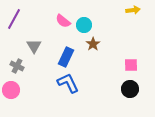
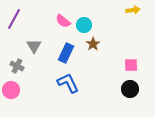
blue rectangle: moved 4 px up
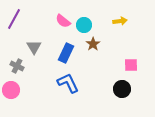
yellow arrow: moved 13 px left, 11 px down
gray triangle: moved 1 px down
black circle: moved 8 px left
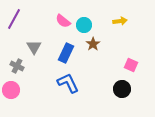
pink square: rotated 24 degrees clockwise
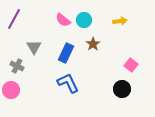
pink semicircle: moved 1 px up
cyan circle: moved 5 px up
pink square: rotated 16 degrees clockwise
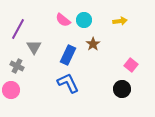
purple line: moved 4 px right, 10 px down
blue rectangle: moved 2 px right, 2 px down
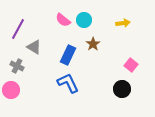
yellow arrow: moved 3 px right, 2 px down
gray triangle: rotated 28 degrees counterclockwise
